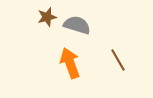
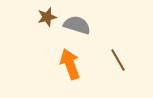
orange arrow: moved 1 px down
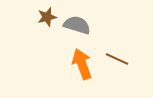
brown line: moved 1 px left, 1 px up; rotated 35 degrees counterclockwise
orange arrow: moved 12 px right
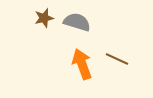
brown star: moved 3 px left, 1 px down
gray semicircle: moved 3 px up
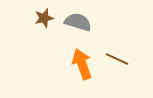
gray semicircle: moved 1 px right
